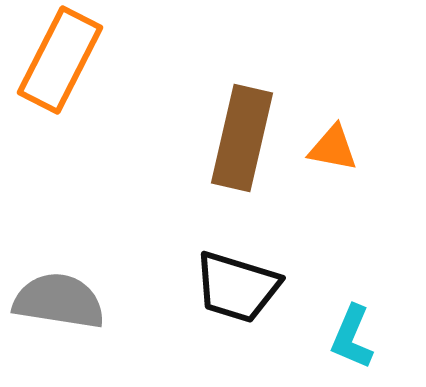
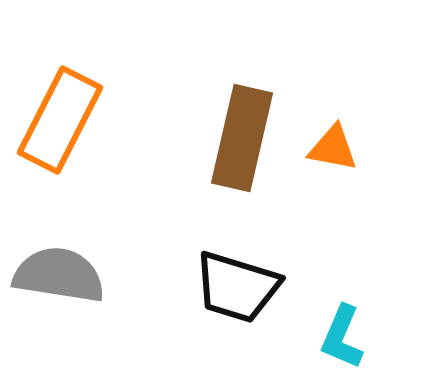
orange rectangle: moved 60 px down
gray semicircle: moved 26 px up
cyan L-shape: moved 10 px left
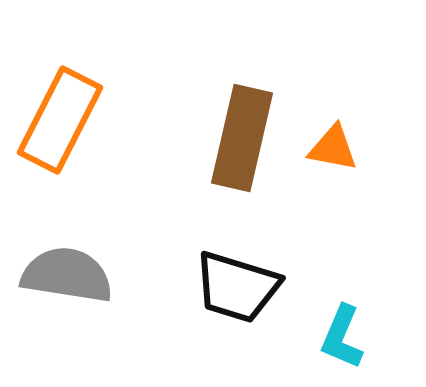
gray semicircle: moved 8 px right
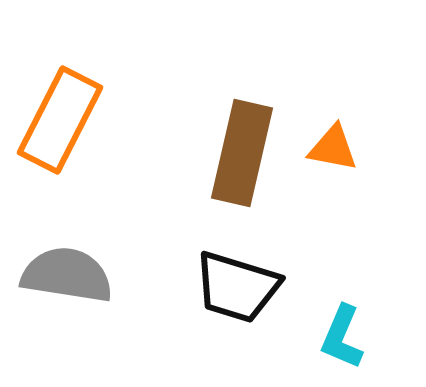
brown rectangle: moved 15 px down
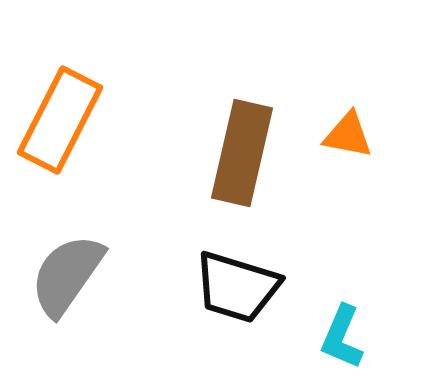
orange triangle: moved 15 px right, 13 px up
gray semicircle: rotated 64 degrees counterclockwise
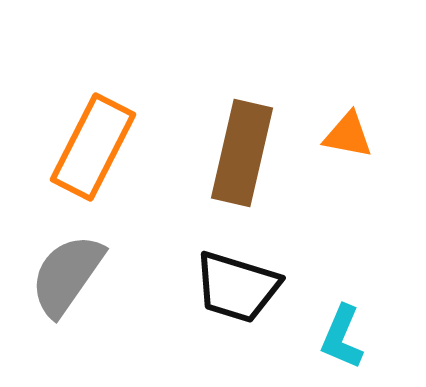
orange rectangle: moved 33 px right, 27 px down
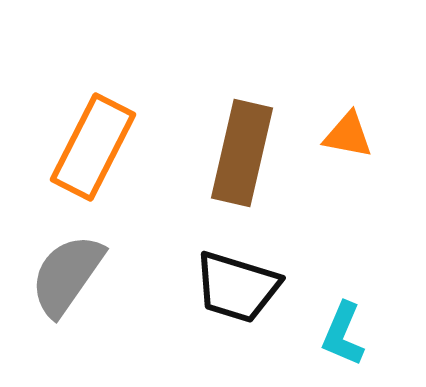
cyan L-shape: moved 1 px right, 3 px up
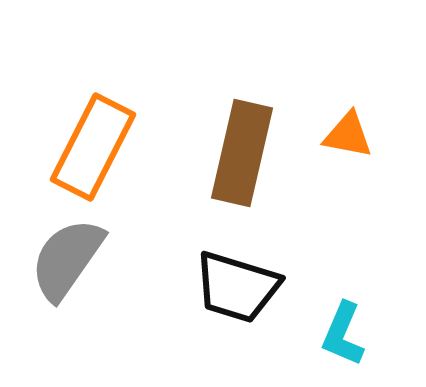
gray semicircle: moved 16 px up
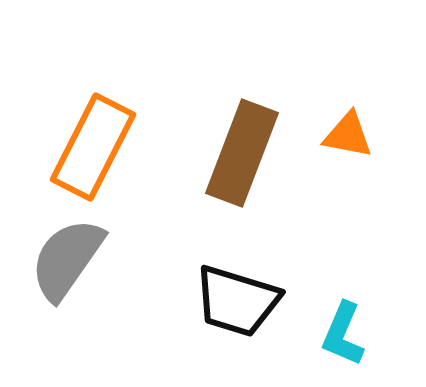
brown rectangle: rotated 8 degrees clockwise
black trapezoid: moved 14 px down
